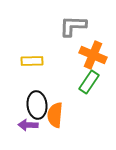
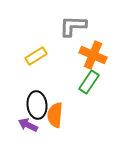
yellow rectangle: moved 4 px right, 5 px up; rotated 30 degrees counterclockwise
purple arrow: rotated 24 degrees clockwise
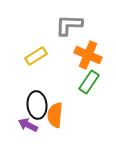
gray L-shape: moved 4 px left, 1 px up
orange cross: moved 5 px left
